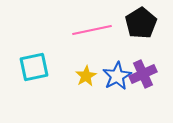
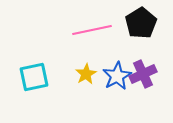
cyan square: moved 10 px down
yellow star: moved 2 px up
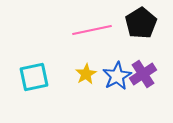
purple cross: rotated 8 degrees counterclockwise
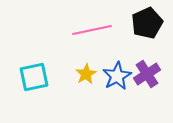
black pentagon: moved 6 px right; rotated 8 degrees clockwise
purple cross: moved 4 px right
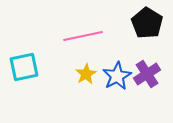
black pentagon: rotated 16 degrees counterclockwise
pink line: moved 9 px left, 6 px down
cyan square: moved 10 px left, 10 px up
